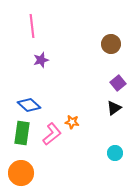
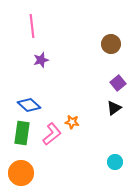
cyan circle: moved 9 px down
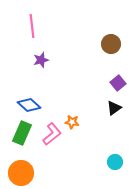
green rectangle: rotated 15 degrees clockwise
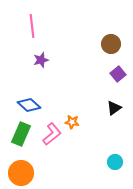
purple square: moved 9 px up
green rectangle: moved 1 px left, 1 px down
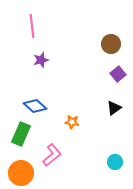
blue diamond: moved 6 px right, 1 px down
pink L-shape: moved 21 px down
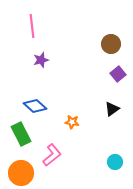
black triangle: moved 2 px left, 1 px down
green rectangle: rotated 50 degrees counterclockwise
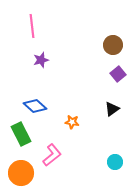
brown circle: moved 2 px right, 1 px down
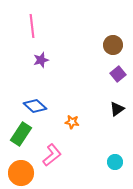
black triangle: moved 5 px right
green rectangle: rotated 60 degrees clockwise
